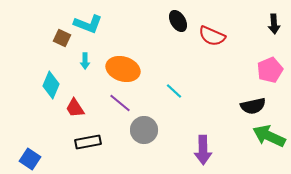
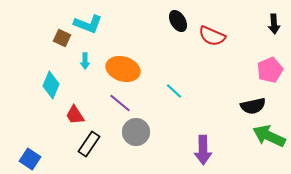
red trapezoid: moved 7 px down
gray circle: moved 8 px left, 2 px down
black rectangle: moved 1 px right, 2 px down; rotated 45 degrees counterclockwise
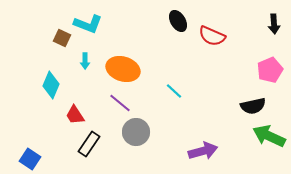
purple arrow: moved 1 px down; rotated 104 degrees counterclockwise
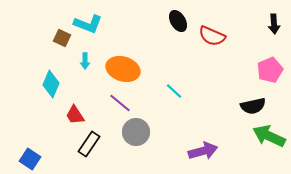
cyan diamond: moved 1 px up
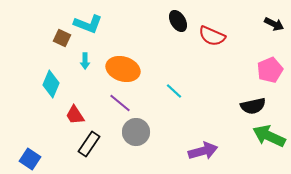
black arrow: rotated 60 degrees counterclockwise
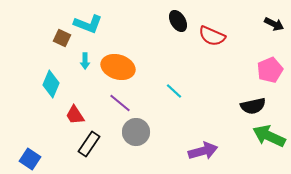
orange ellipse: moved 5 px left, 2 px up
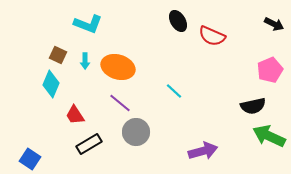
brown square: moved 4 px left, 17 px down
black rectangle: rotated 25 degrees clockwise
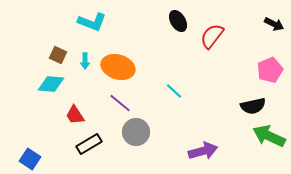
cyan L-shape: moved 4 px right, 2 px up
red semicircle: rotated 104 degrees clockwise
cyan diamond: rotated 72 degrees clockwise
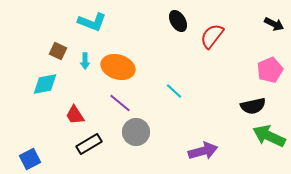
brown square: moved 4 px up
cyan diamond: moved 6 px left; rotated 16 degrees counterclockwise
blue square: rotated 30 degrees clockwise
